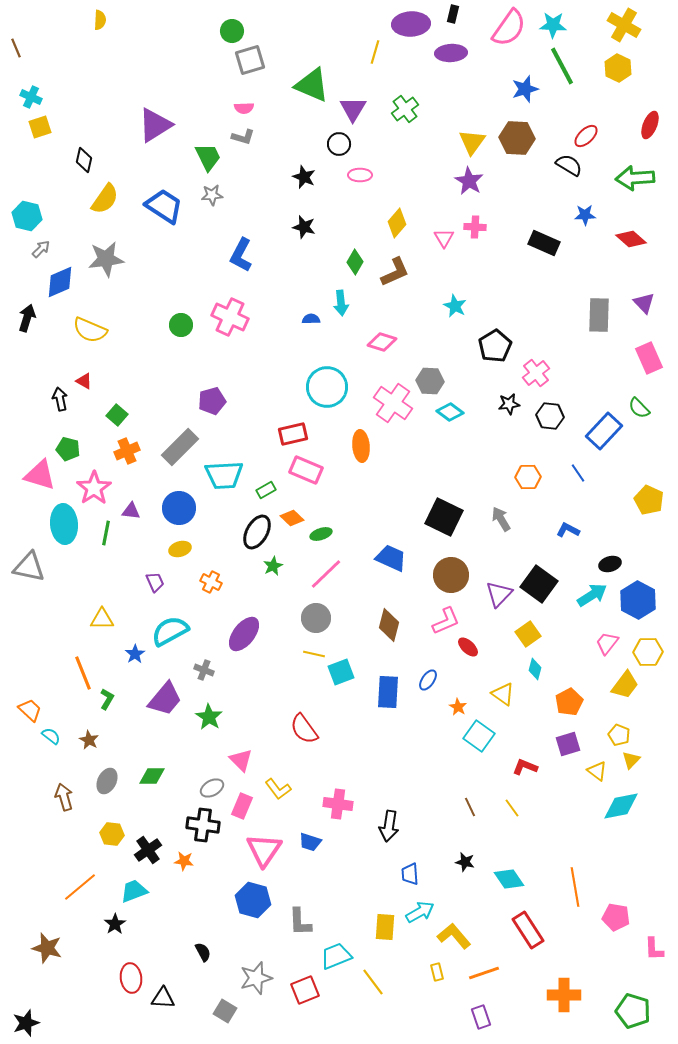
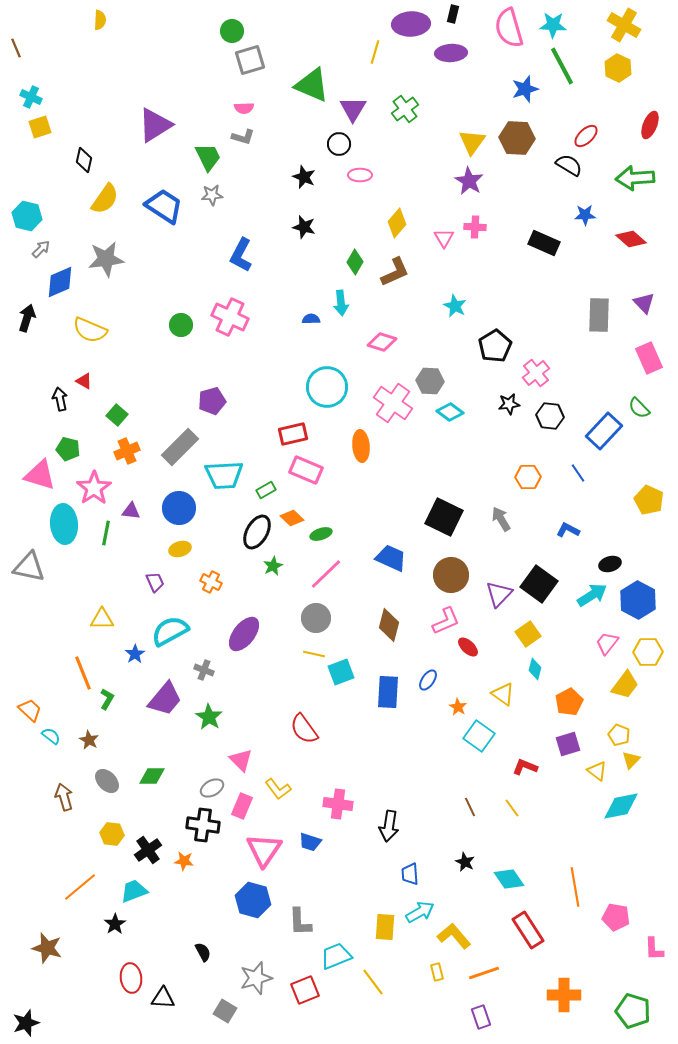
pink semicircle at (509, 28): rotated 129 degrees clockwise
gray ellipse at (107, 781): rotated 70 degrees counterclockwise
black star at (465, 862): rotated 12 degrees clockwise
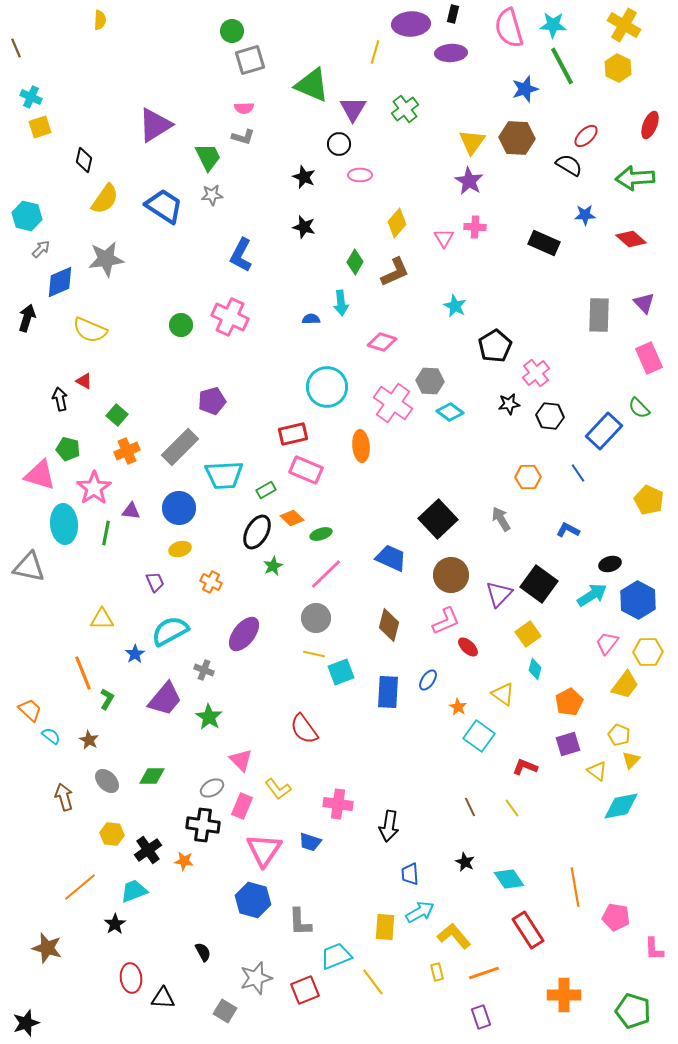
black square at (444, 517): moved 6 px left, 2 px down; rotated 21 degrees clockwise
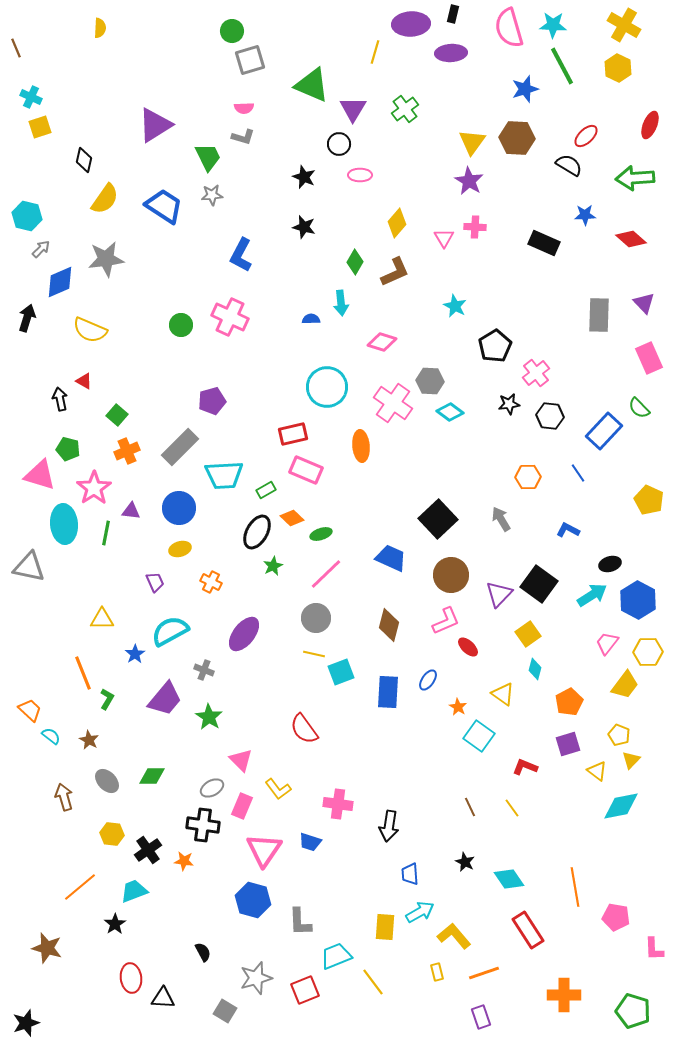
yellow semicircle at (100, 20): moved 8 px down
